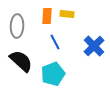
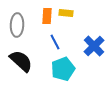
yellow rectangle: moved 1 px left, 1 px up
gray ellipse: moved 1 px up
cyan pentagon: moved 10 px right, 5 px up
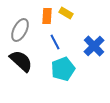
yellow rectangle: rotated 24 degrees clockwise
gray ellipse: moved 3 px right, 5 px down; rotated 25 degrees clockwise
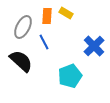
gray ellipse: moved 3 px right, 3 px up
blue line: moved 11 px left
cyan pentagon: moved 7 px right, 7 px down
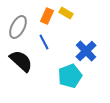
orange rectangle: rotated 21 degrees clockwise
gray ellipse: moved 5 px left
blue cross: moved 8 px left, 5 px down
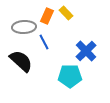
yellow rectangle: rotated 16 degrees clockwise
gray ellipse: moved 6 px right; rotated 60 degrees clockwise
cyan pentagon: rotated 20 degrees clockwise
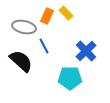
gray ellipse: rotated 15 degrees clockwise
blue line: moved 4 px down
cyan pentagon: moved 2 px down
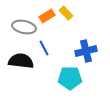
orange rectangle: rotated 35 degrees clockwise
blue line: moved 2 px down
blue cross: rotated 30 degrees clockwise
black semicircle: rotated 35 degrees counterclockwise
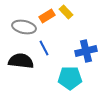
yellow rectangle: moved 1 px up
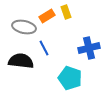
yellow rectangle: rotated 24 degrees clockwise
blue cross: moved 3 px right, 3 px up
cyan pentagon: rotated 20 degrees clockwise
